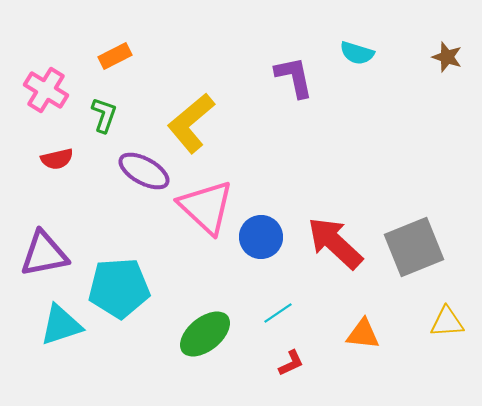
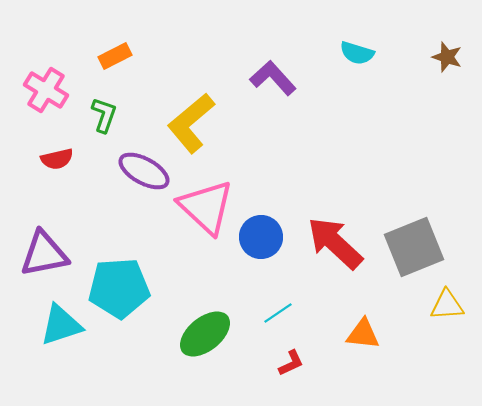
purple L-shape: moved 21 px left, 1 px down; rotated 30 degrees counterclockwise
yellow triangle: moved 17 px up
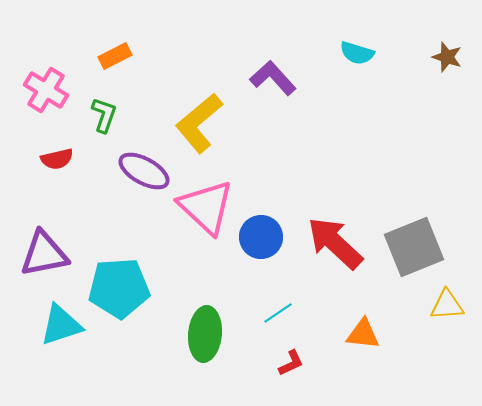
yellow L-shape: moved 8 px right
green ellipse: rotated 46 degrees counterclockwise
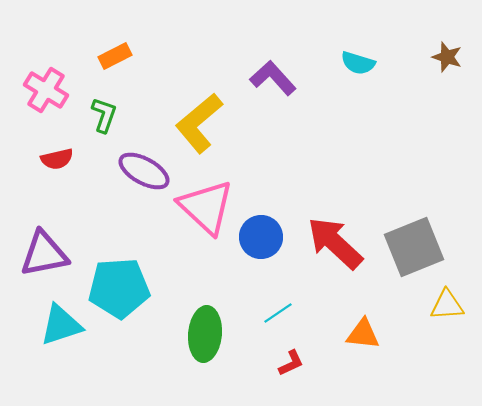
cyan semicircle: moved 1 px right, 10 px down
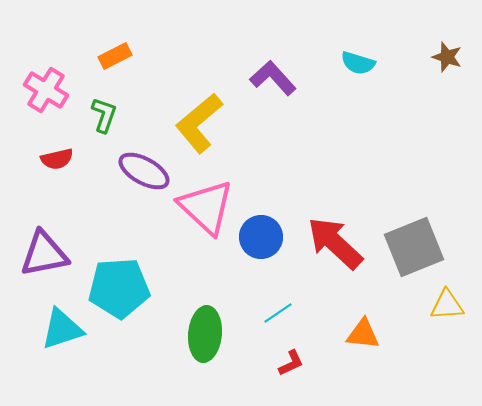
cyan triangle: moved 1 px right, 4 px down
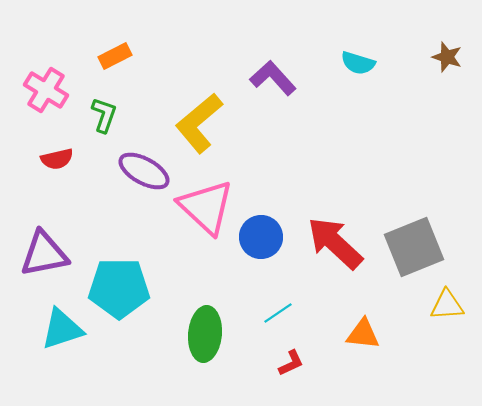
cyan pentagon: rotated 4 degrees clockwise
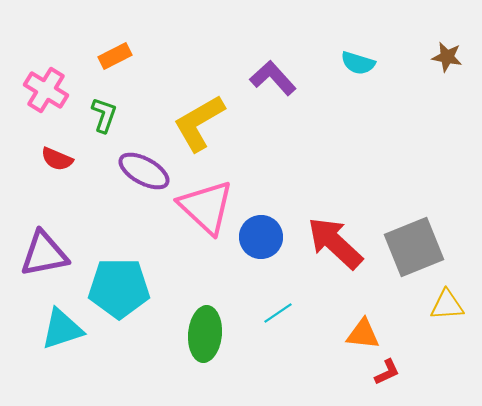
brown star: rotated 8 degrees counterclockwise
yellow L-shape: rotated 10 degrees clockwise
red semicircle: rotated 36 degrees clockwise
red L-shape: moved 96 px right, 9 px down
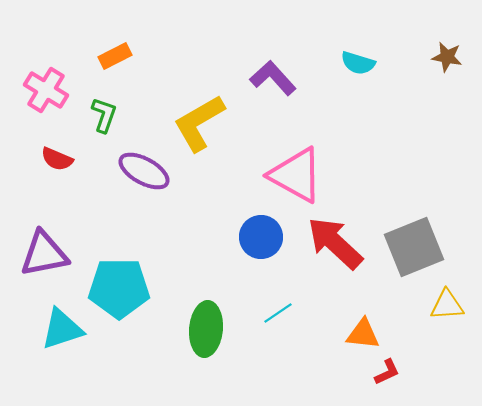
pink triangle: moved 90 px right, 32 px up; rotated 14 degrees counterclockwise
green ellipse: moved 1 px right, 5 px up
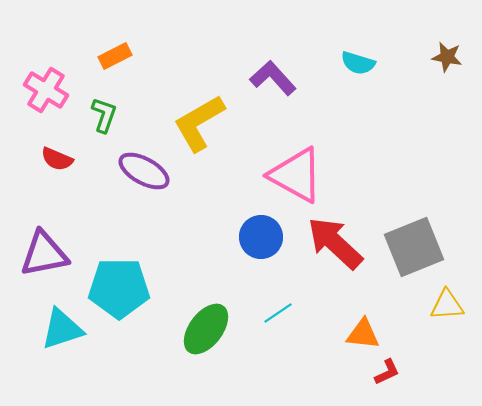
green ellipse: rotated 32 degrees clockwise
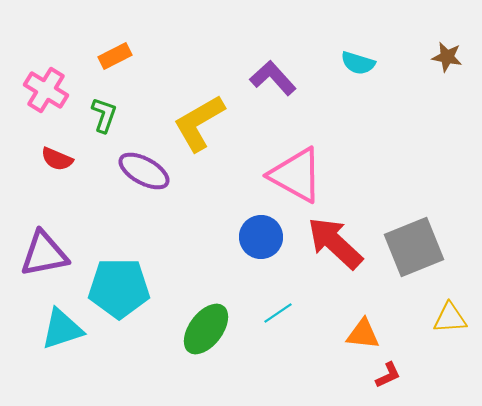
yellow triangle: moved 3 px right, 13 px down
red L-shape: moved 1 px right, 3 px down
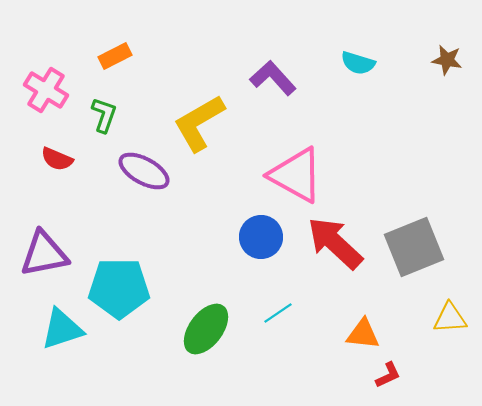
brown star: moved 3 px down
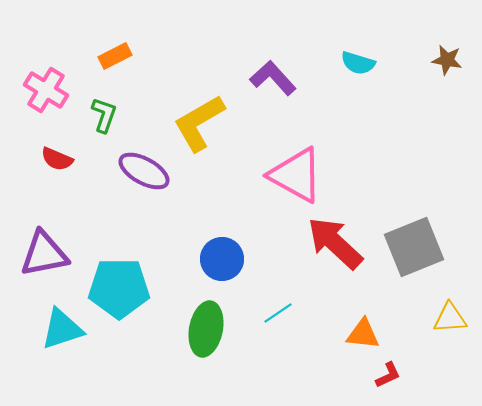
blue circle: moved 39 px left, 22 px down
green ellipse: rotated 26 degrees counterclockwise
